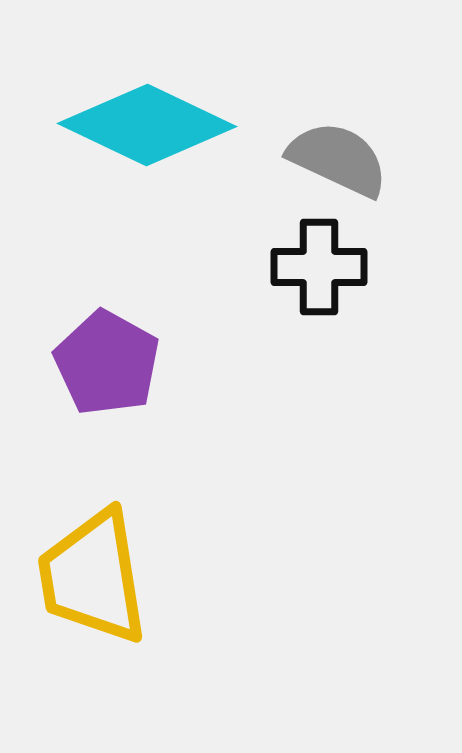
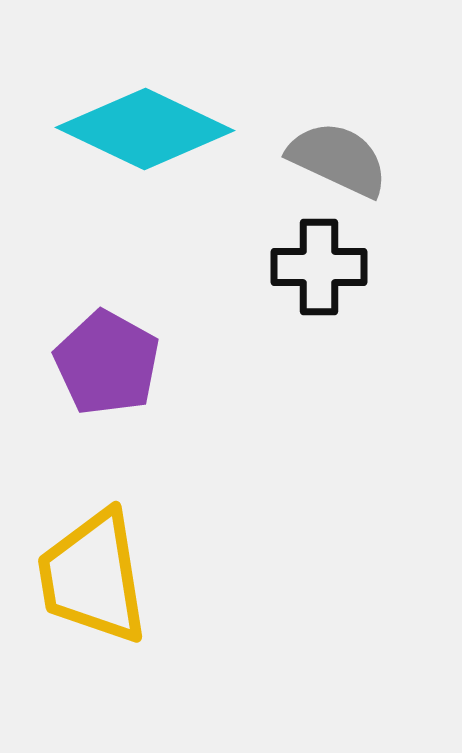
cyan diamond: moved 2 px left, 4 px down
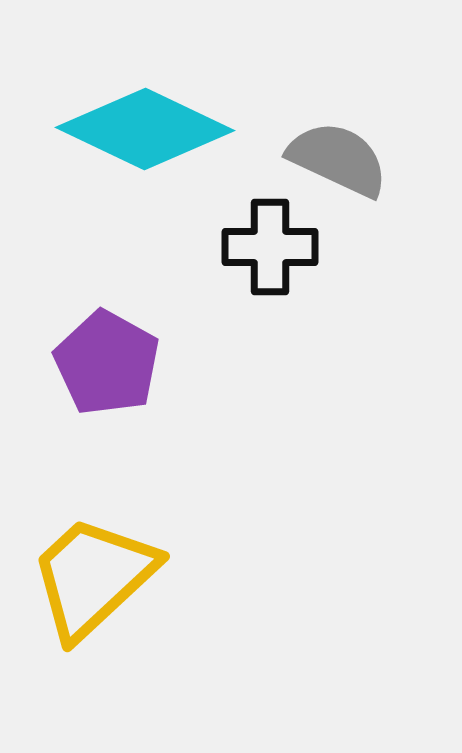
black cross: moved 49 px left, 20 px up
yellow trapezoid: rotated 56 degrees clockwise
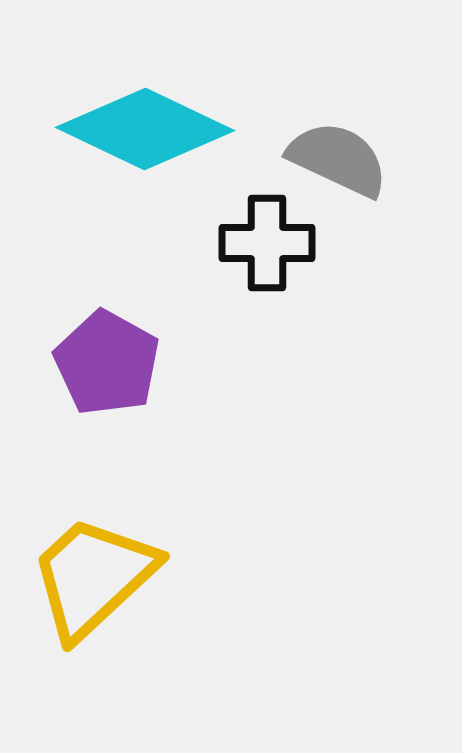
black cross: moved 3 px left, 4 px up
